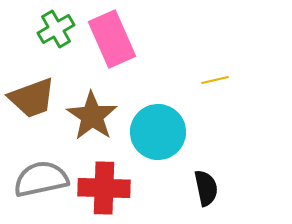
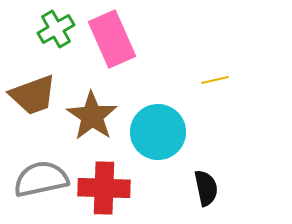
brown trapezoid: moved 1 px right, 3 px up
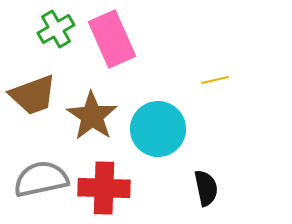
cyan circle: moved 3 px up
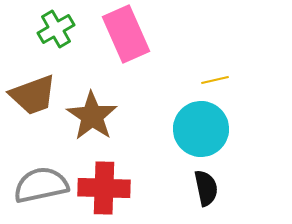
pink rectangle: moved 14 px right, 5 px up
cyan circle: moved 43 px right
gray semicircle: moved 6 px down
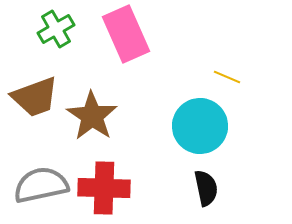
yellow line: moved 12 px right, 3 px up; rotated 36 degrees clockwise
brown trapezoid: moved 2 px right, 2 px down
cyan circle: moved 1 px left, 3 px up
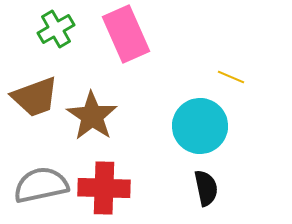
yellow line: moved 4 px right
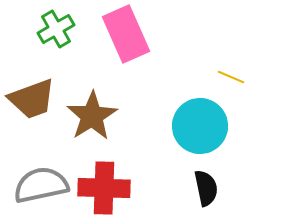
brown trapezoid: moved 3 px left, 2 px down
brown star: rotated 6 degrees clockwise
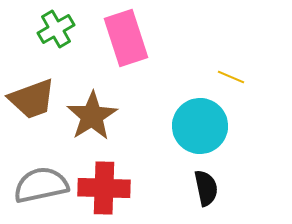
pink rectangle: moved 4 px down; rotated 6 degrees clockwise
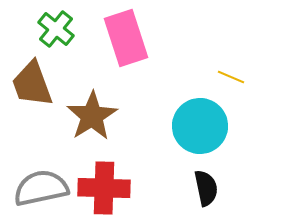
green cross: rotated 21 degrees counterclockwise
brown trapezoid: moved 15 px up; rotated 90 degrees clockwise
gray semicircle: moved 3 px down
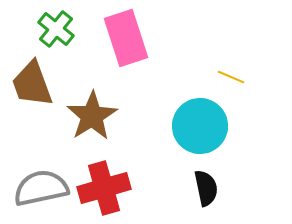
red cross: rotated 18 degrees counterclockwise
